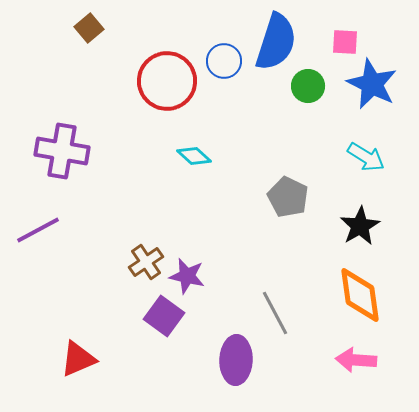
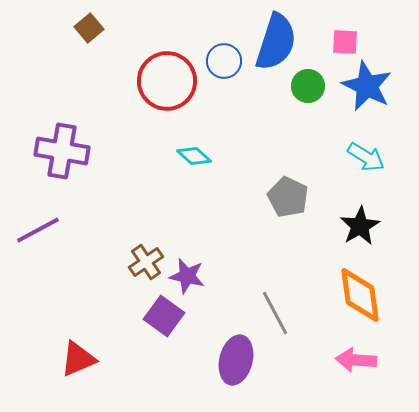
blue star: moved 5 px left, 2 px down
purple ellipse: rotated 12 degrees clockwise
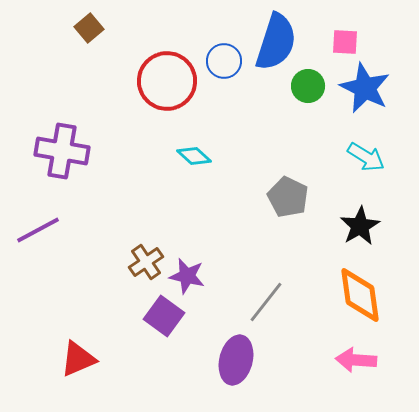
blue star: moved 2 px left, 2 px down
gray line: moved 9 px left, 11 px up; rotated 66 degrees clockwise
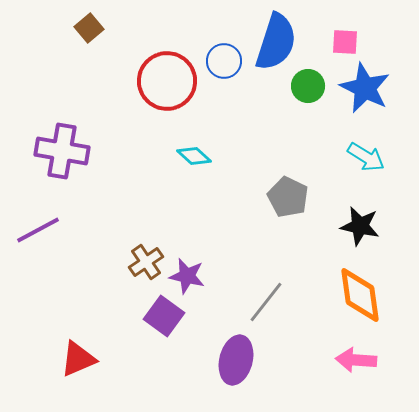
black star: rotated 30 degrees counterclockwise
